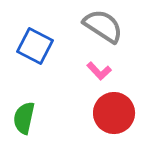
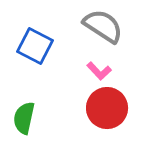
red circle: moved 7 px left, 5 px up
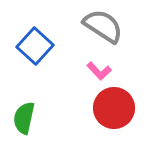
blue square: rotated 15 degrees clockwise
red circle: moved 7 px right
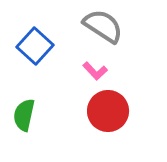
pink L-shape: moved 4 px left
red circle: moved 6 px left, 3 px down
green semicircle: moved 3 px up
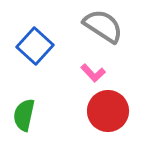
pink L-shape: moved 2 px left, 2 px down
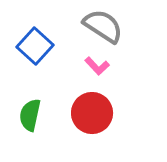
pink L-shape: moved 4 px right, 7 px up
red circle: moved 16 px left, 2 px down
green semicircle: moved 6 px right
